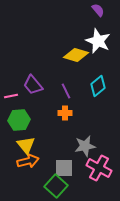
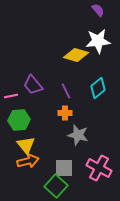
white star: rotated 30 degrees counterclockwise
cyan diamond: moved 2 px down
gray star: moved 7 px left, 11 px up; rotated 25 degrees clockwise
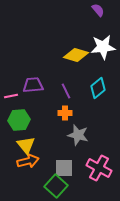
white star: moved 5 px right, 6 px down
purple trapezoid: rotated 125 degrees clockwise
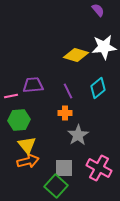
white star: moved 1 px right
purple line: moved 2 px right
gray star: rotated 25 degrees clockwise
yellow triangle: moved 1 px right
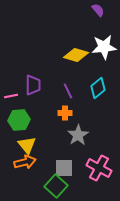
purple trapezoid: rotated 95 degrees clockwise
orange arrow: moved 3 px left, 1 px down
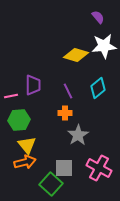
purple semicircle: moved 7 px down
white star: moved 1 px up
green square: moved 5 px left, 2 px up
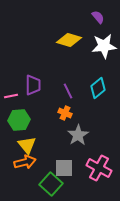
yellow diamond: moved 7 px left, 15 px up
orange cross: rotated 24 degrees clockwise
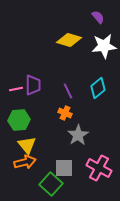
pink line: moved 5 px right, 7 px up
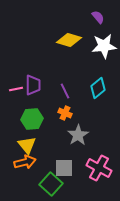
purple line: moved 3 px left
green hexagon: moved 13 px right, 1 px up
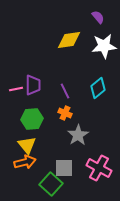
yellow diamond: rotated 25 degrees counterclockwise
